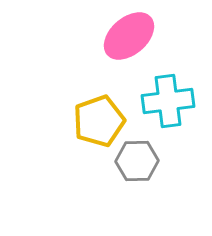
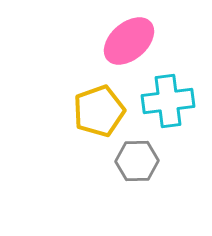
pink ellipse: moved 5 px down
yellow pentagon: moved 10 px up
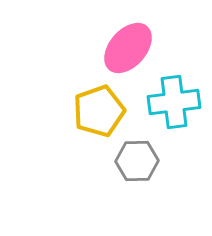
pink ellipse: moved 1 px left, 7 px down; rotated 8 degrees counterclockwise
cyan cross: moved 6 px right, 1 px down
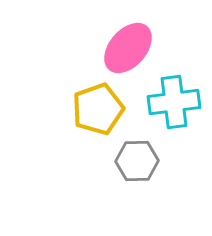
yellow pentagon: moved 1 px left, 2 px up
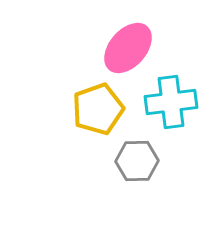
cyan cross: moved 3 px left
